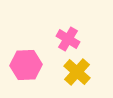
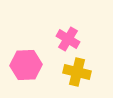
yellow cross: rotated 28 degrees counterclockwise
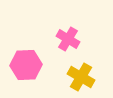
yellow cross: moved 4 px right, 5 px down; rotated 16 degrees clockwise
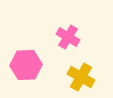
pink cross: moved 2 px up
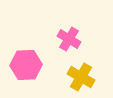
pink cross: moved 1 px right, 2 px down
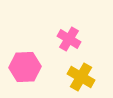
pink hexagon: moved 1 px left, 2 px down
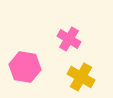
pink hexagon: rotated 12 degrees clockwise
